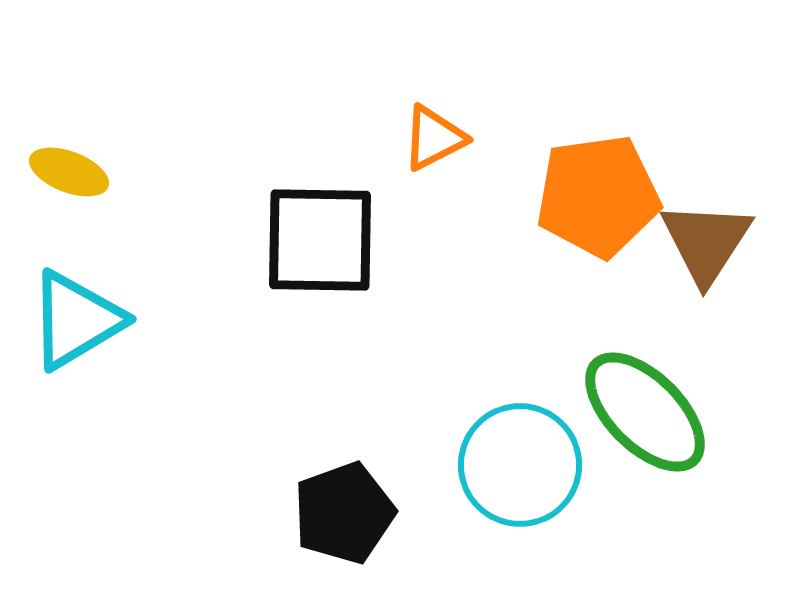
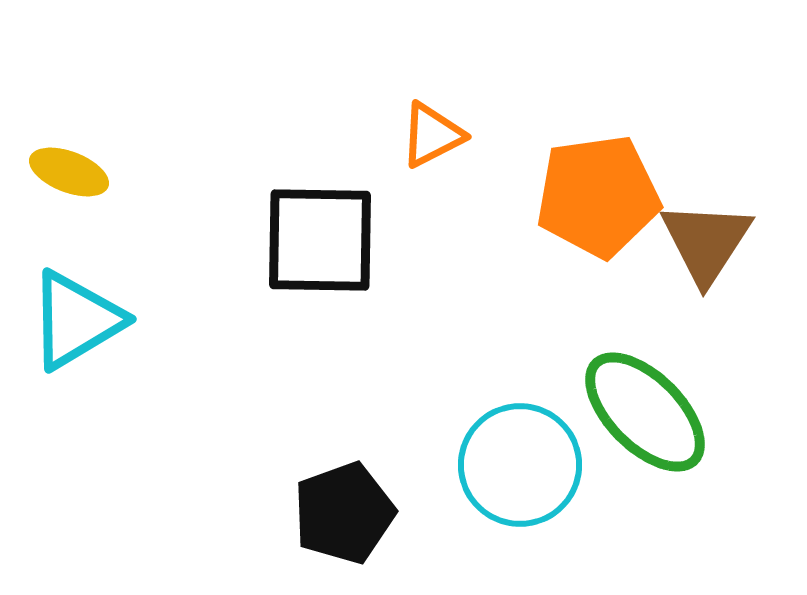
orange triangle: moved 2 px left, 3 px up
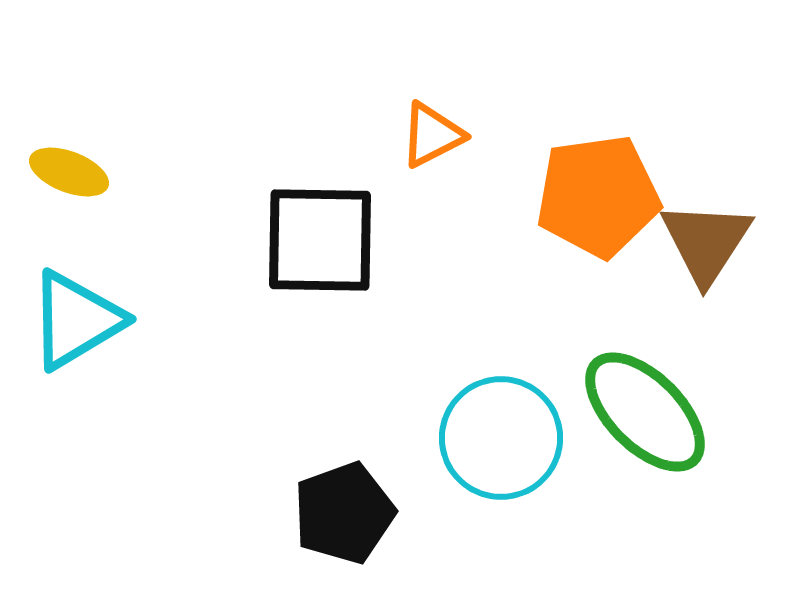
cyan circle: moved 19 px left, 27 px up
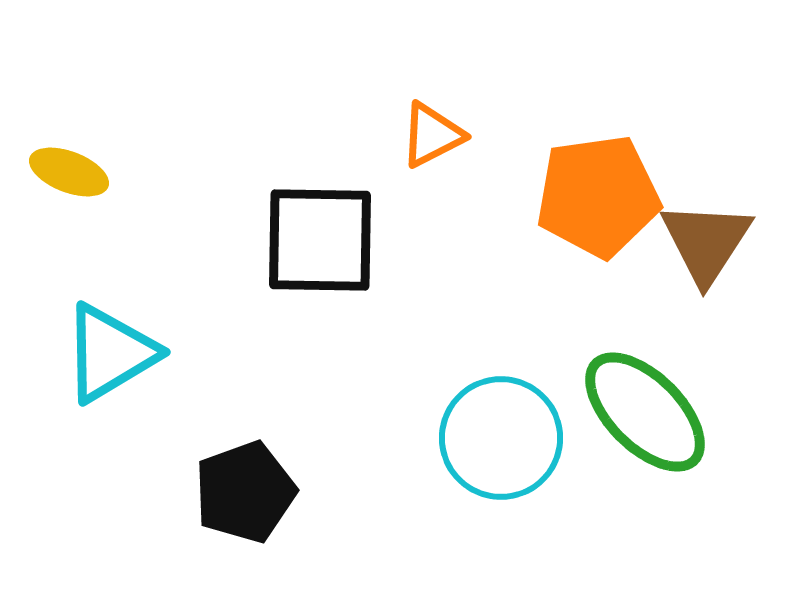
cyan triangle: moved 34 px right, 33 px down
black pentagon: moved 99 px left, 21 px up
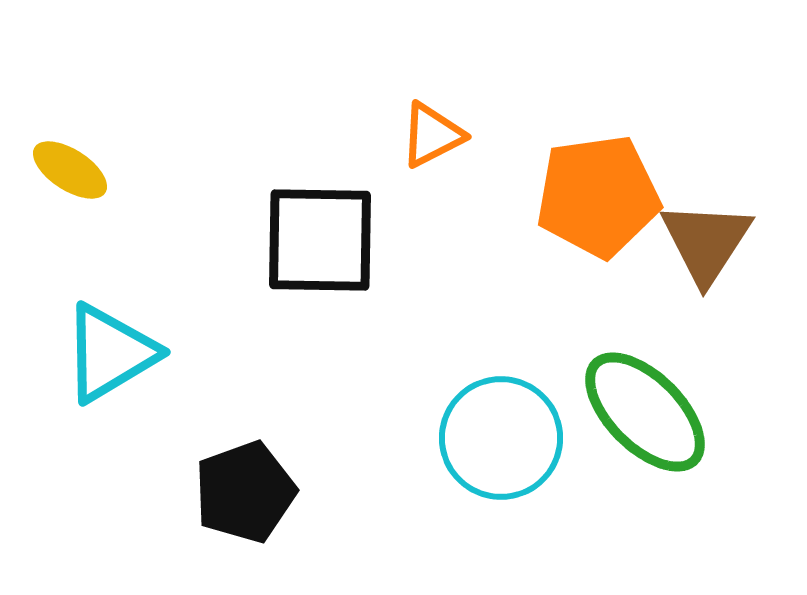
yellow ellipse: moved 1 px right, 2 px up; rotated 12 degrees clockwise
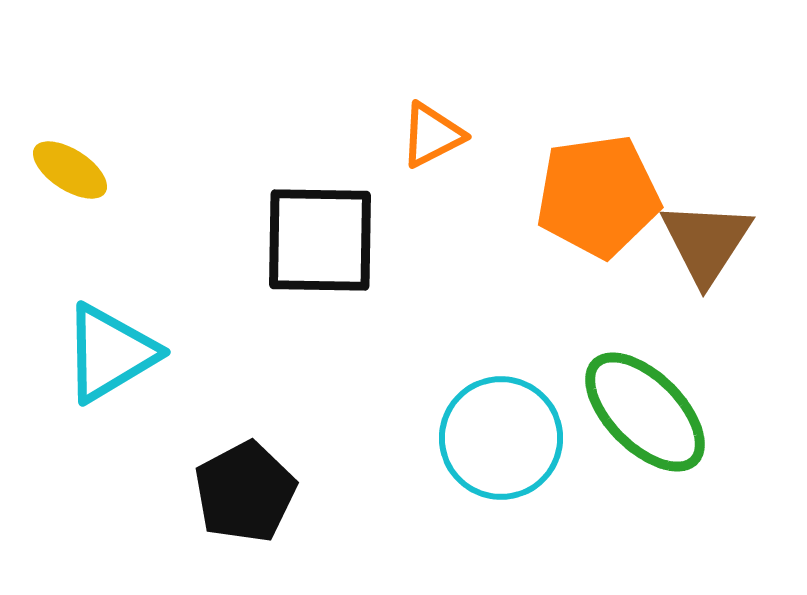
black pentagon: rotated 8 degrees counterclockwise
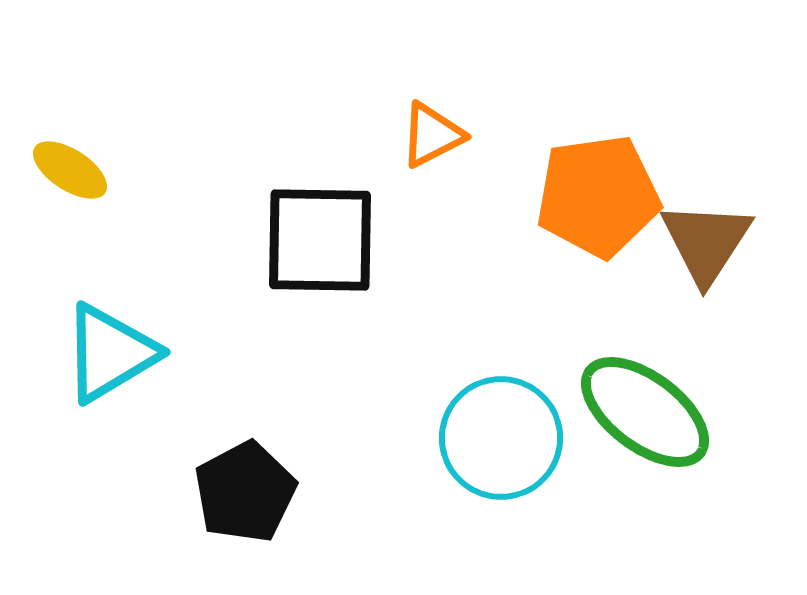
green ellipse: rotated 8 degrees counterclockwise
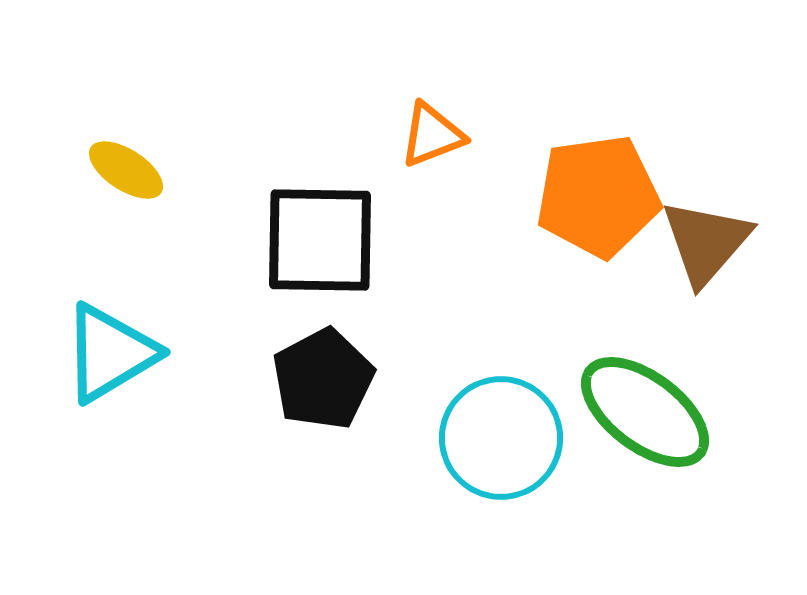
orange triangle: rotated 6 degrees clockwise
yellow ellipse: moved 56 px right
brown triangle: rotated 8 degrees clockwise
black pentagon: moved 78 px right, 113 px up
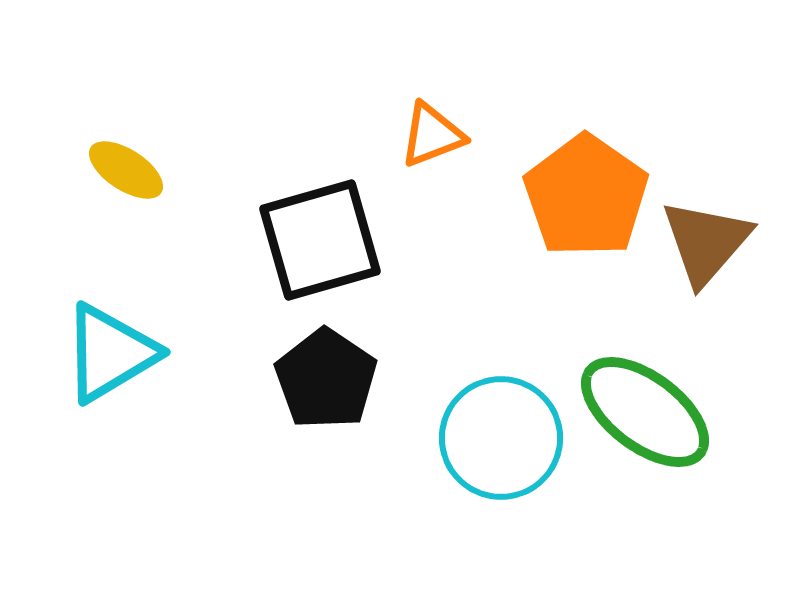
orange pentagon: moved 12 px left; rotated 29 degrees counterclockwise
black square: rotated 17 degrees counterclockwise
black pentagon: moved 3 px right; rotated 10 degrees counterclockwise
